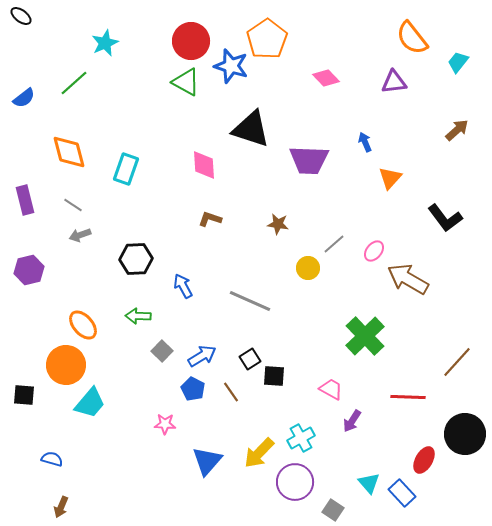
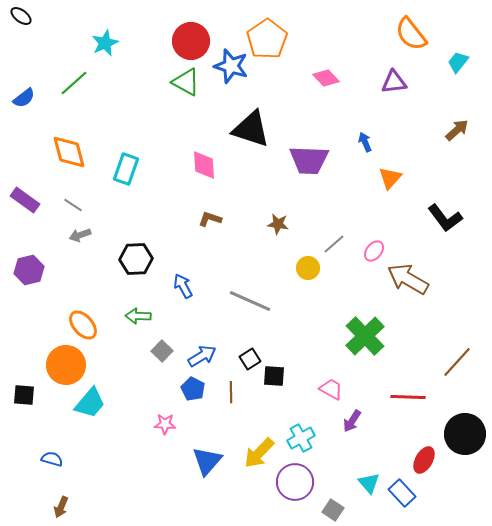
orange semicircle at (412, 38): moved 1 px left, 4 px up
purple rectangle at (25, 200): rotated 40 degrees counterclockwise
brown line at (231, 392): rotated 35 degrees clockwise
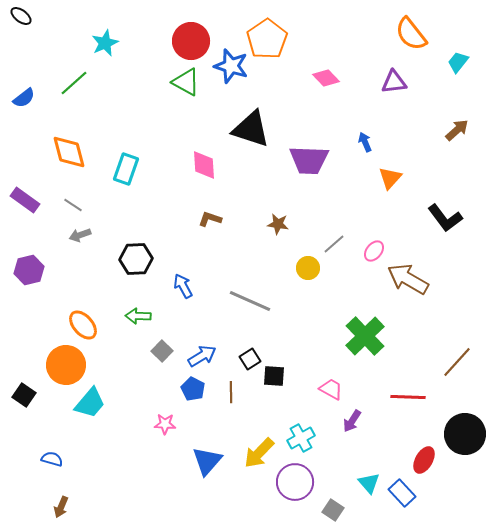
black square at (24, 395): rotated 30 degrees clockwise
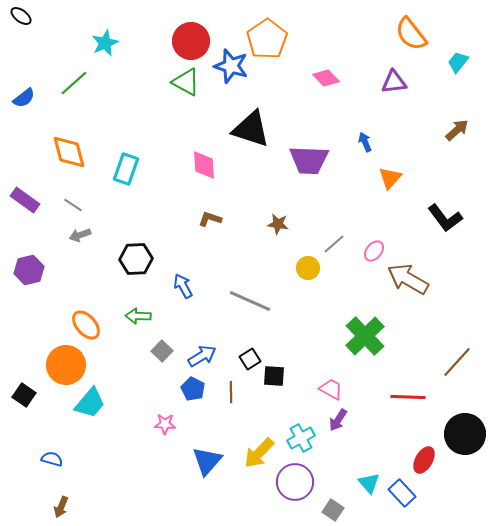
orange ellipse at (83, 325): moved 3 px right
purple arrow at (352, 421): moved 14 px left, 1 px up
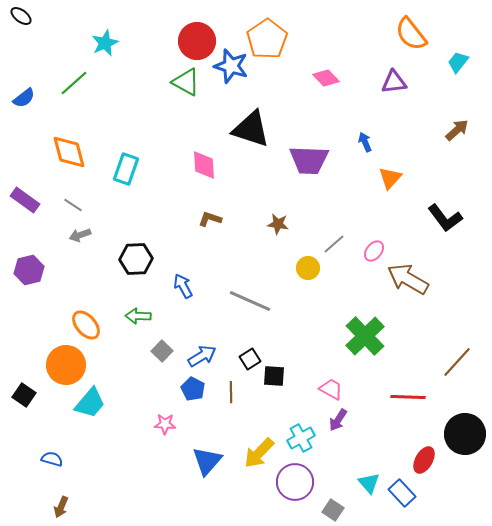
red circle at (191, 41): moved 6 px right
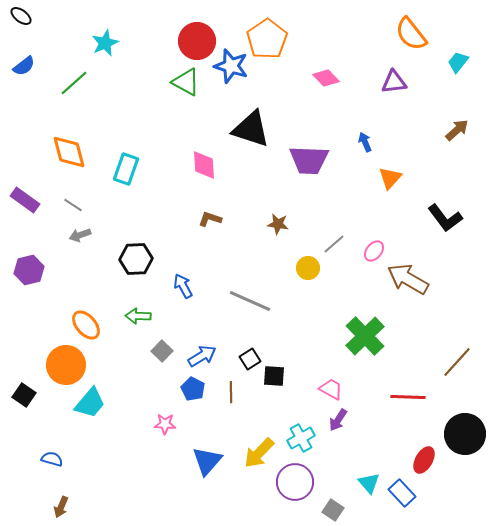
blue semicircle at (24, 98): moved 32 px up
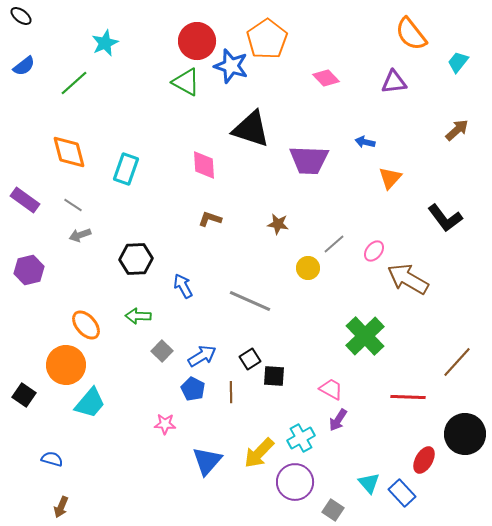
blue arrow at (365, 142): rotated 54 degrees counterclockwise
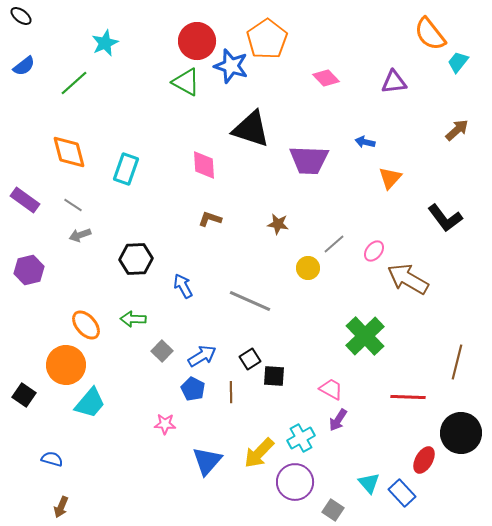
orange semicircle at (411, 34): moved 19 px right
green arrow at (138, 316): moved 5 px left, 3 px down
brown line at (457, 362): rotated 28 degrees counterclockwise
black circle at (465, 434): moved 4 px left, 1 px up
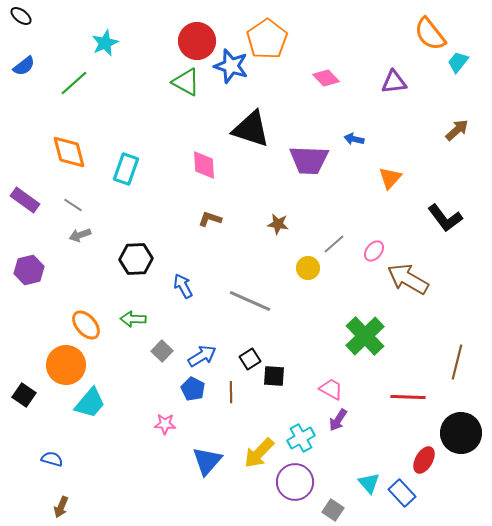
blue arrow at (365, 142): moved 11 px left, 3 px up
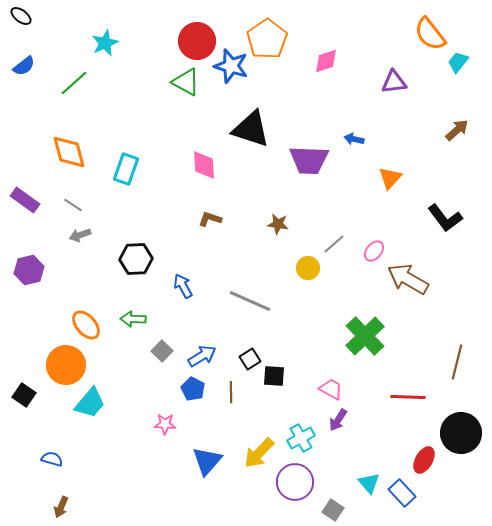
pink diamond at (326, 78): moved 17 px up; rotated 64 degrees counterclockwise
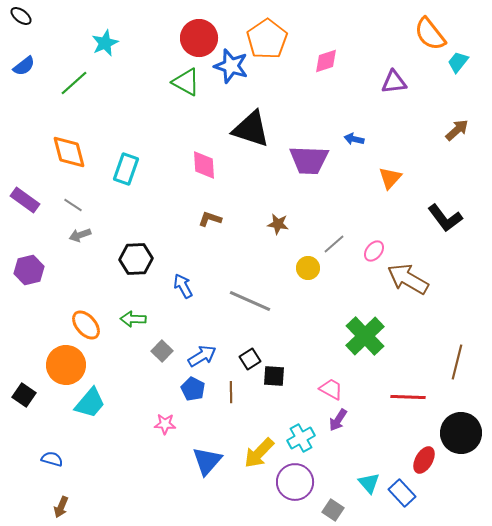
red circle at (197, 41): moved 2 px right, 3 px up
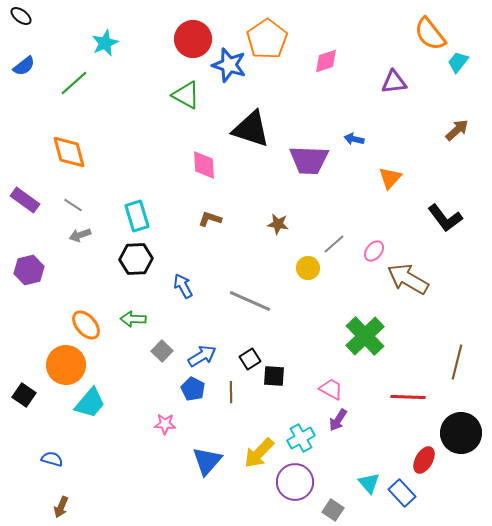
red circle at (199, 38): moved 6 px left, 1 px down
blue star at (231, 66): moved 2 px left, 1 px up
green triangle at (186, 82): moved 13 px down
cyan rectangle at (126, 169): moved 11 px right, 47 px down; rotated 36 degrees counterclockwise
